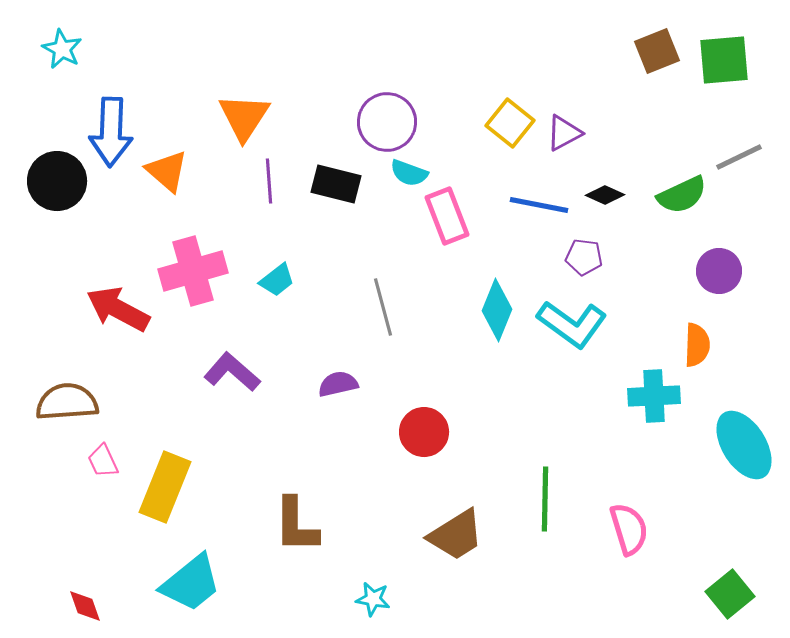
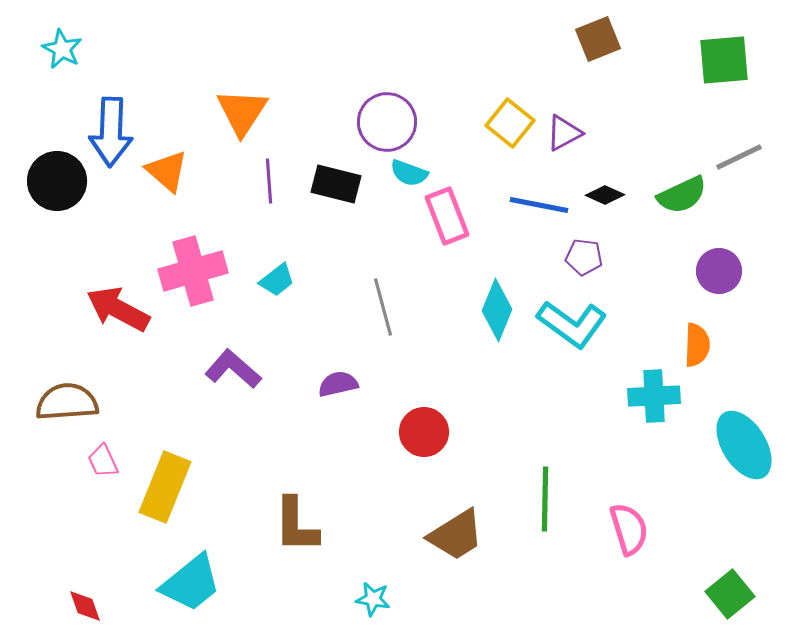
brown square at (657, 51): moved 59 px left, 12 px up
orange triangle at (244, 117): moved 2 px left, 5 px up
purple L-shape at (232, 372): moved 1 px right, 3 px up
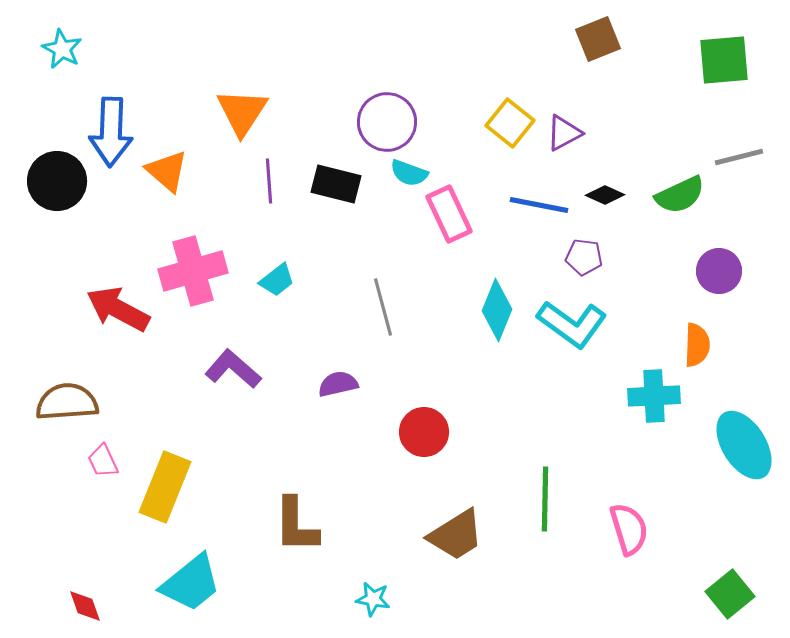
gray line at (739, 157): rotated 12 degrees clockwise
green semicircle at (682, 195): moved 2 px left
pink rectangle at (447, 216): moved 2 px right, 2 px up; rotated 4 degrees counterclockwise
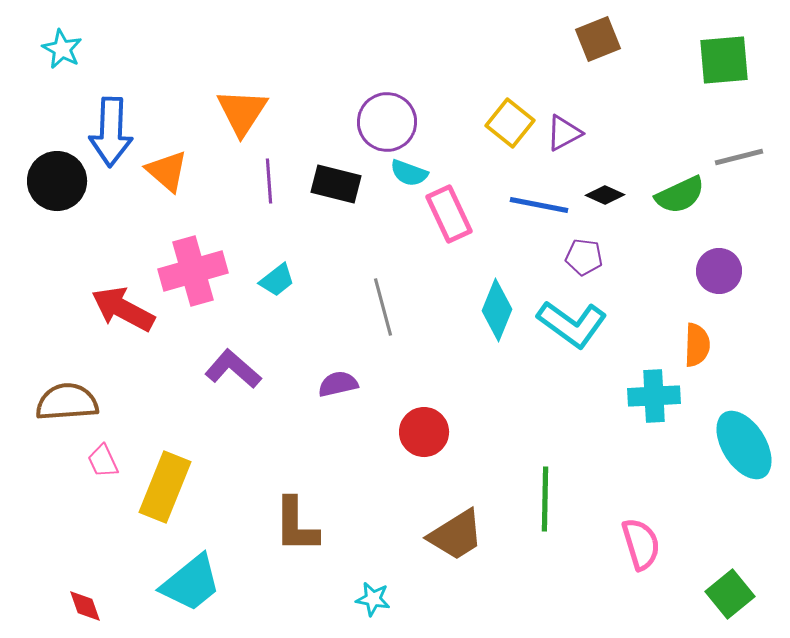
red arrow at (118, 309): moved 5 px right
pink semicircle at (629, 529): moved 12 px right, 15 px down
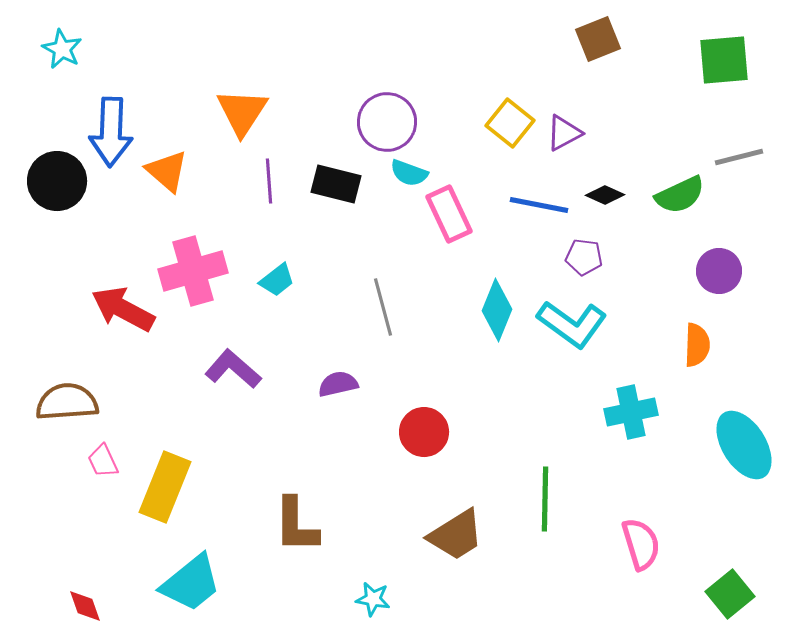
cyan cross at (654, 396): moved 23 px left, 16 px down; rotated 9 degrees counterclockwise
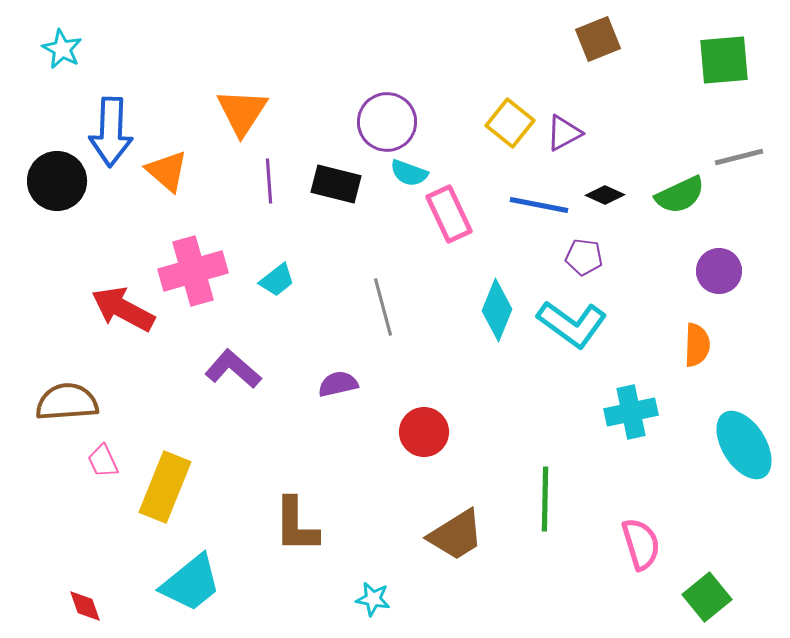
green square at (730, 594): moved 23 px left, 3 px down
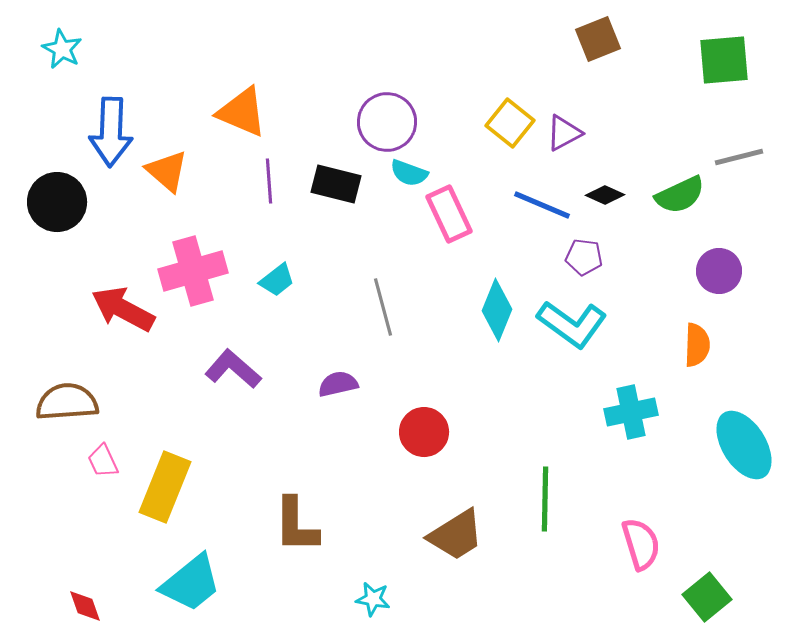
orange triangle at (242, 112): rotated 40 degrees counterclockwise
black circle at (57, 181): moved 21 px down
blue line at (539, 205): moved 3 px right; rotated 12 degrees clockwise
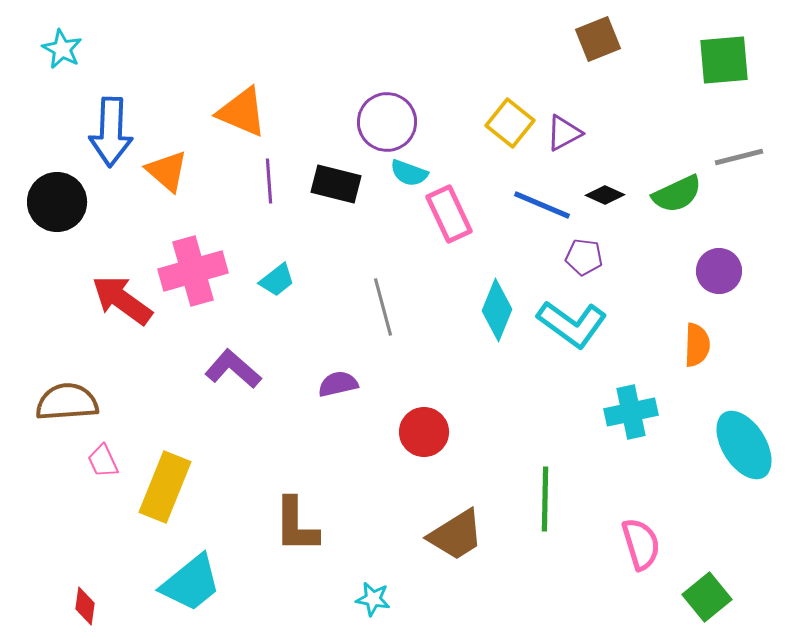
green semicircle at (680, 195): moved 3 px left, 1 px up
red arrow at (123, 309): moved 1 px left, 9 px up; rotated 8 degrees clockwise
red diamond at (85, 606): rotated 27 degrees clockwise
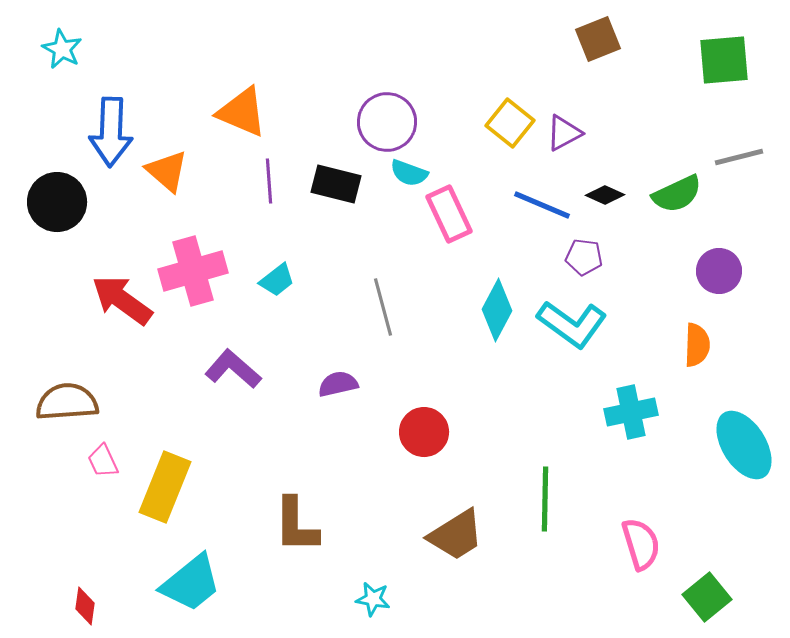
cyan diamond at (497, 310): rotated 6 degrees clockwise
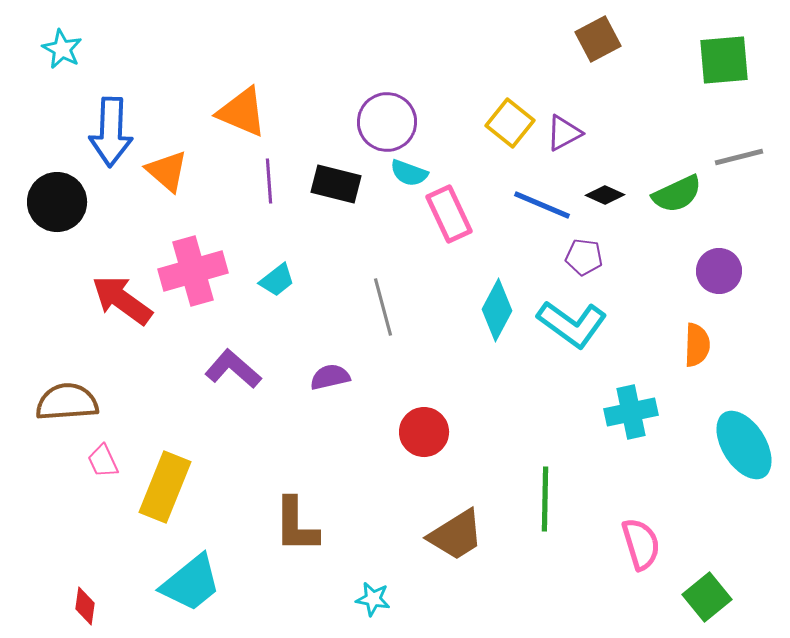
brown square at (598, 39): rotated 6 degrees counterclockwise
purple semicircle at (338, 384): moved 8 px left, 7 px up
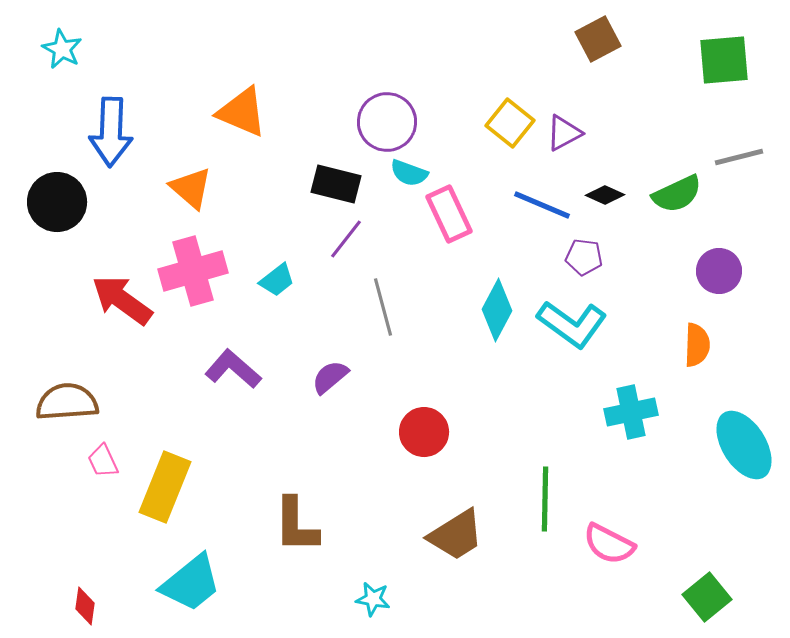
orange triangle at (167, 171): moved 24 px right, 17 px down
purple line at (269, 181): moved 77 px right, 58 px down; rotated 42 degrees clockwise
purple semicircle at (330, 377): rotated 27 degrees counterclockwise
pink semicircle at (641, 544): moved 32 px left; rotated 134 degrees clockwise
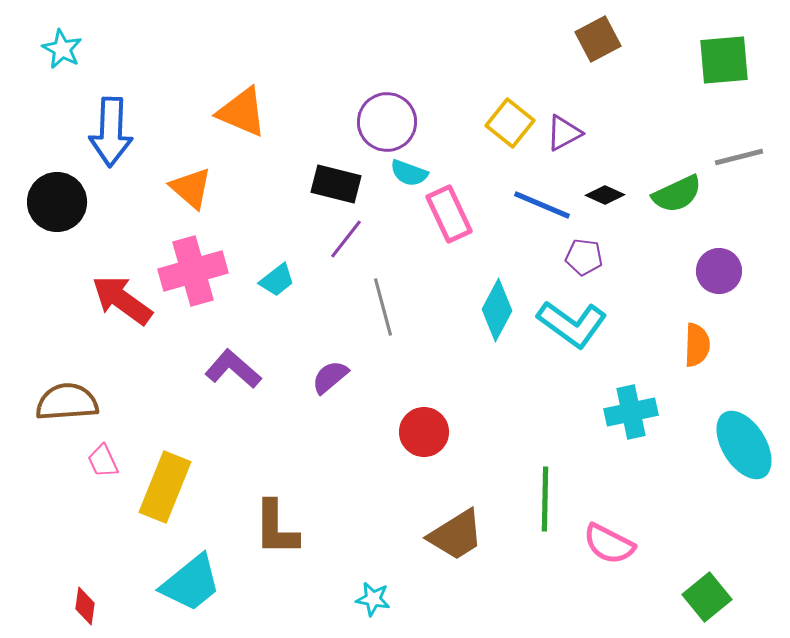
brown L-shape at (296, 525): moved 20 px left, 3 px down
